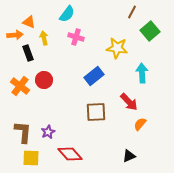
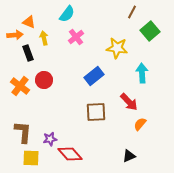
pink cross: rotated 35 degrees clockwise
purple star: moved 2 px right, 7 px down; rotated 16 degrees clockwise
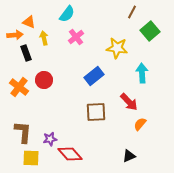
black rectangle: moved 2 px left
orange cross: moved 1 px left, 1 px down
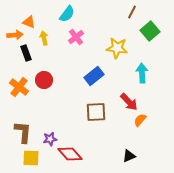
orange semicircle: moved 4 px up
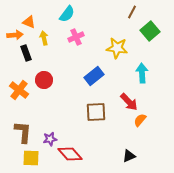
pink cross: rotated 14 degrees clockwise
orange cross: moved 3 px down
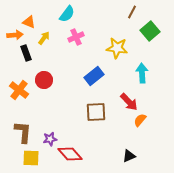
yellow arrow: rotated 48 degrees clockwise
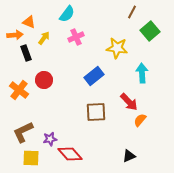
brown L-shape: rotated 120 degrees counterclockwise
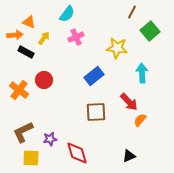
black rectangle: moved 1 px up; rotated 42 degrees counterclockwise
red diamond: moved 7 px right, 1 px up; rotated 25 degrees clockwise
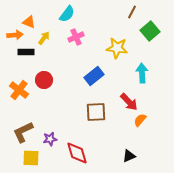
black rectangle: rotated 28 degrees counterclockwise
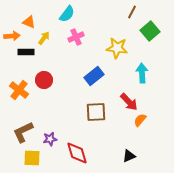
orange arrow: moved 3 px left, 1 px down
yellow square: moved 1 px right
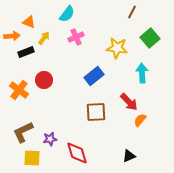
green square: moved 7 px down
black rectangle: rotated 21 degrees counterclockwise
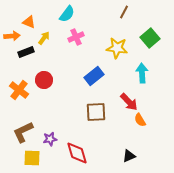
brown line: moved 8 px left
orange semicircle: rotated 72 degrees counterclockwise
